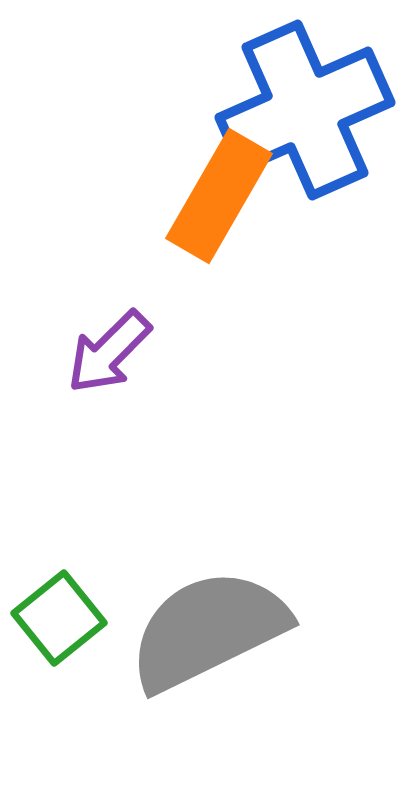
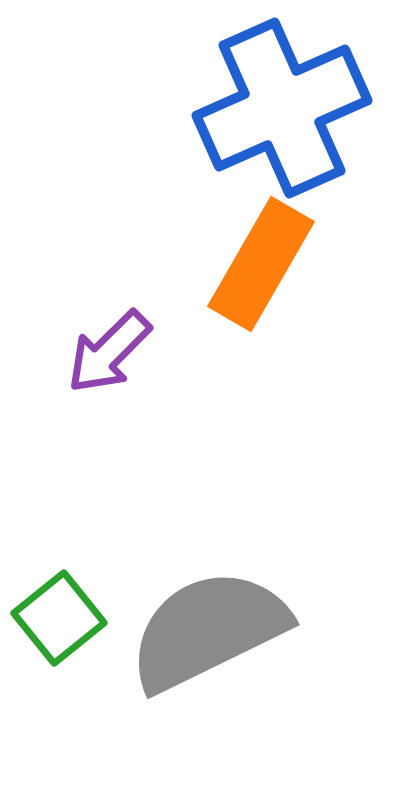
blue cross: moved 23 px left, 2 px up
orange rectangle: moved 42 px right, 68 px down
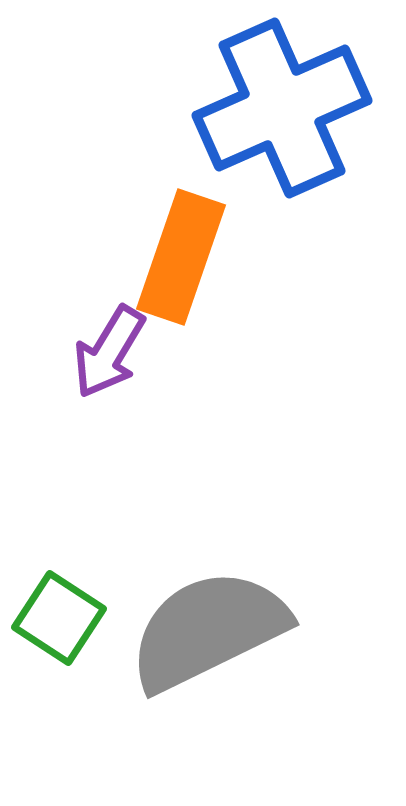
orange rectangle: moved 80 px left, 7 px up; rotated 11 degrees counterclockwise
purple arrow: rotated 14 degrees counterclockwise
green square: rotated 18 degrees counterclockwise
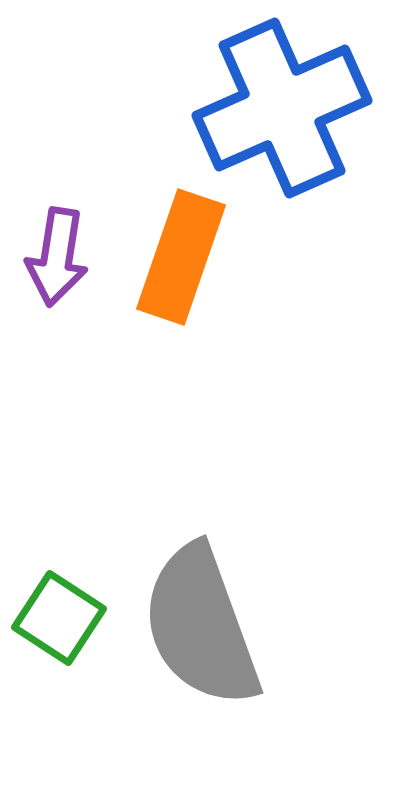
purple arrow: moved 52 px left, 95 px up; rotated 22 degrees counterclockwise
gray semicircle: moved 7 px left, 4 px up; rotated 84 degrees counterclockwise
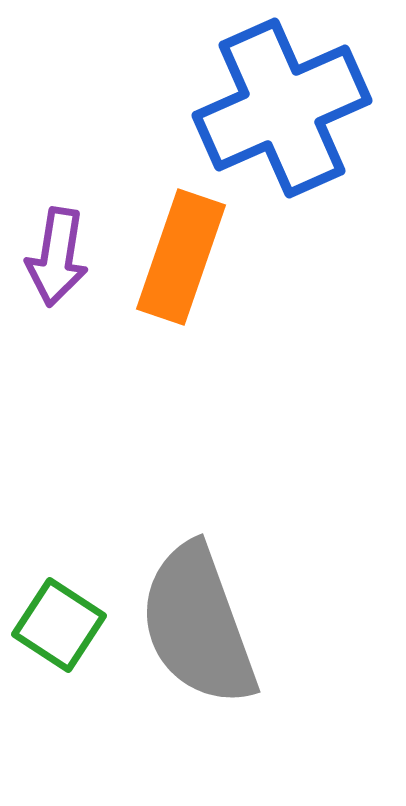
green square: moved 7 px down
gray semicircle: moved 3 px left, 1 px up
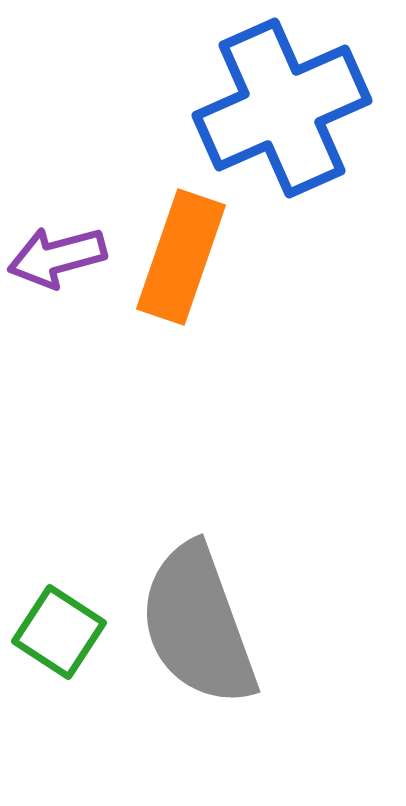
purple arrow: rotated 66 degrees clockwise
green square: moved 7 px down
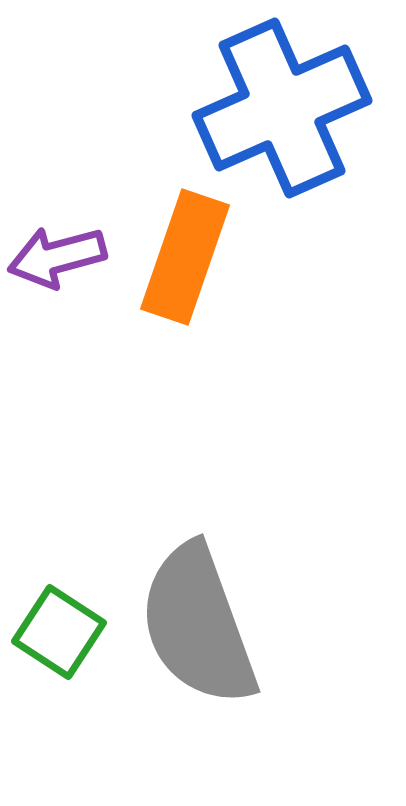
orange rectangle: moved 4 px right
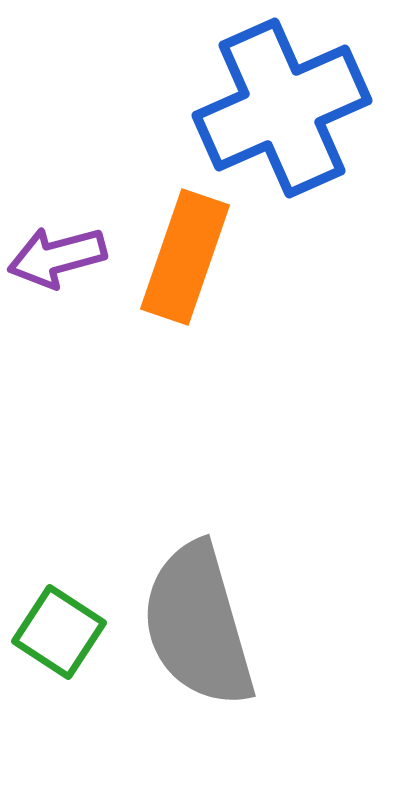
gray semicircle: rotated 4 degrees clockwise
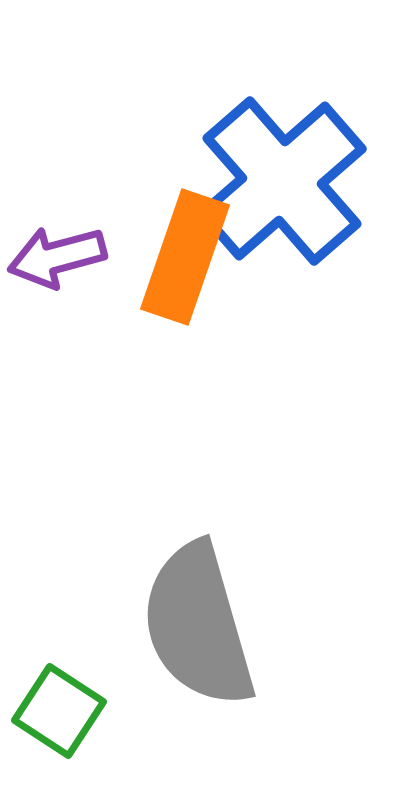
blue cross: moved 73 px down; rotated 17 degrees counterclockwise
green square: moved 79 px down
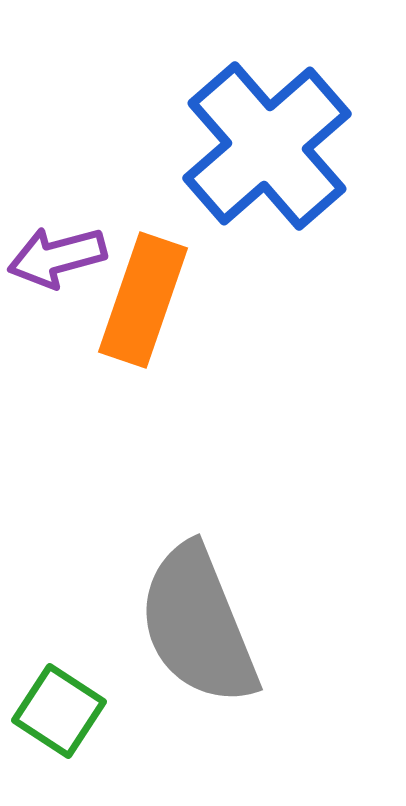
blue cross: moved 15 px left, 35 px up
orange rectangle: moved 42 px left, 43 px down
gray semicircle: rotated 6 degrees counterclockwise
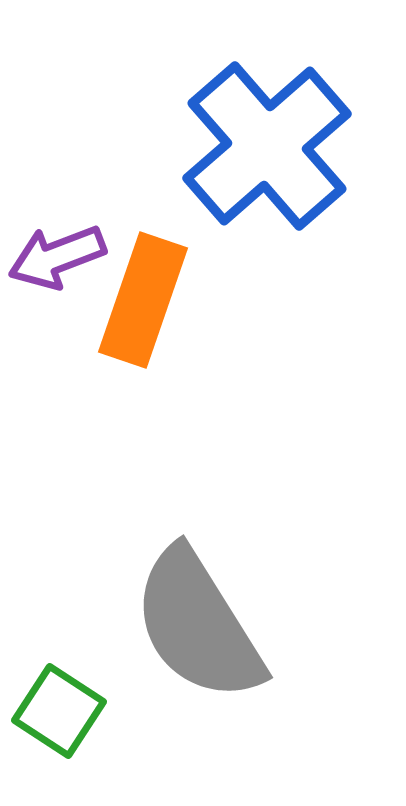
purple arrow: rotated 6 degrees counterclockwise
gray semicircle: rotated 10 degrees counterclockwise
